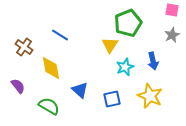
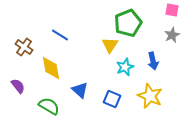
blue square: rotated 36 degrees clockwise
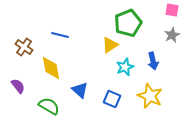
blue line: rotated 18 degrees counterclockwise
yellow triangle: rotated 24 degrees clockwise
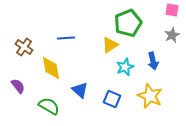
blue line: moved 6 px right, 3 px down; rotated 18 degrees counterclockwise
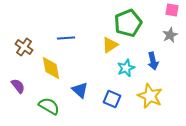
gray star: moved 2 px left
cyan star: moved 1 px right, 1 px down
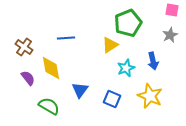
purple semicircle: moved 10 px right, 8 px up
blue triangle: rotated 24 degrees clockwise
